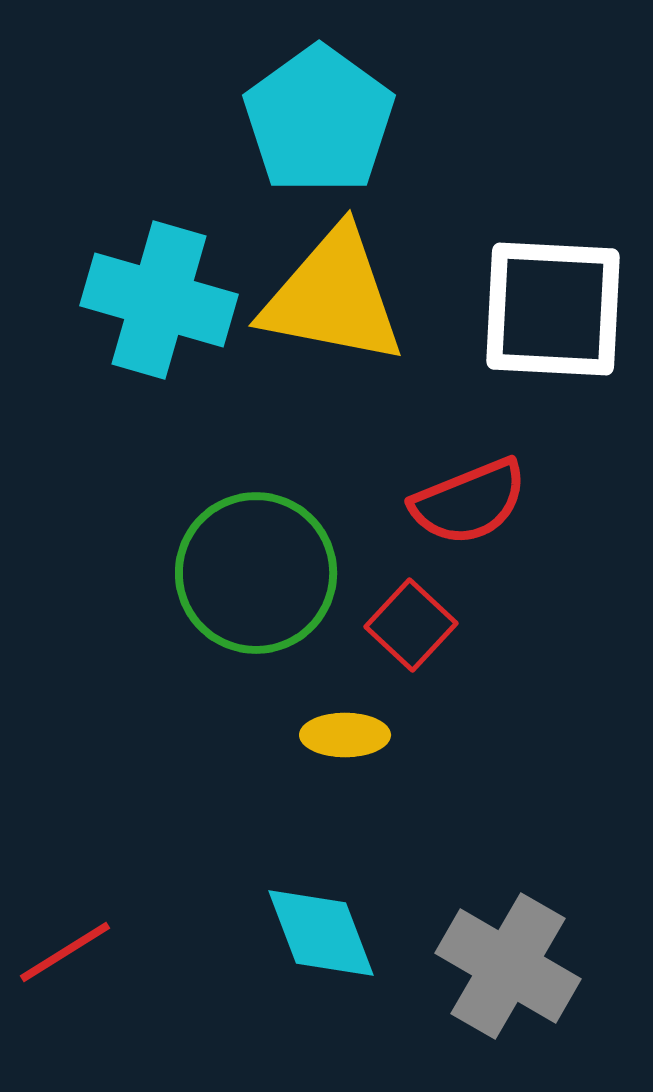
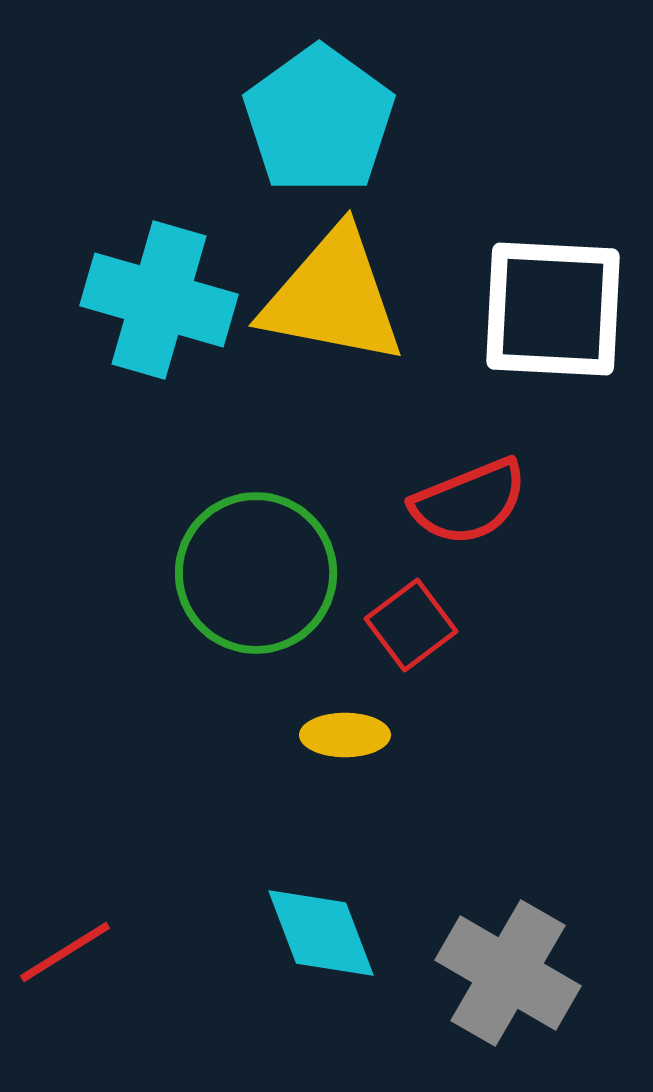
red square: rotated 10 degrees clockwise
gray cross: moved 7 px down
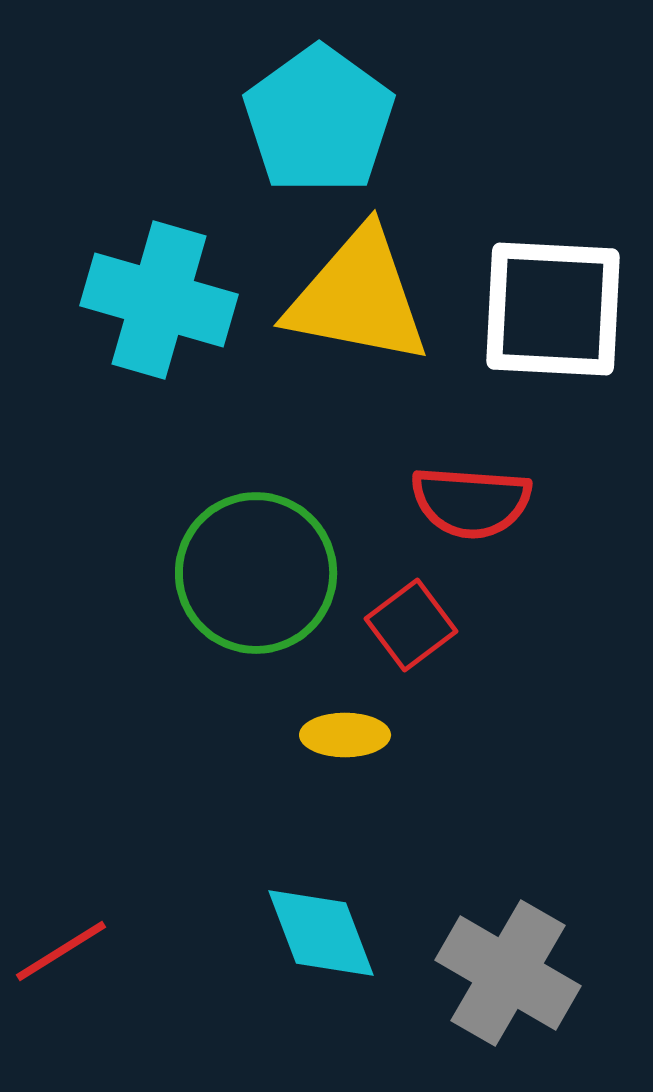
yellow triangle: moved 25 px right
red semicircle: moved 2 px right; rotated 26 degrees clockwise
red line: moved 4 px left, 1 px up
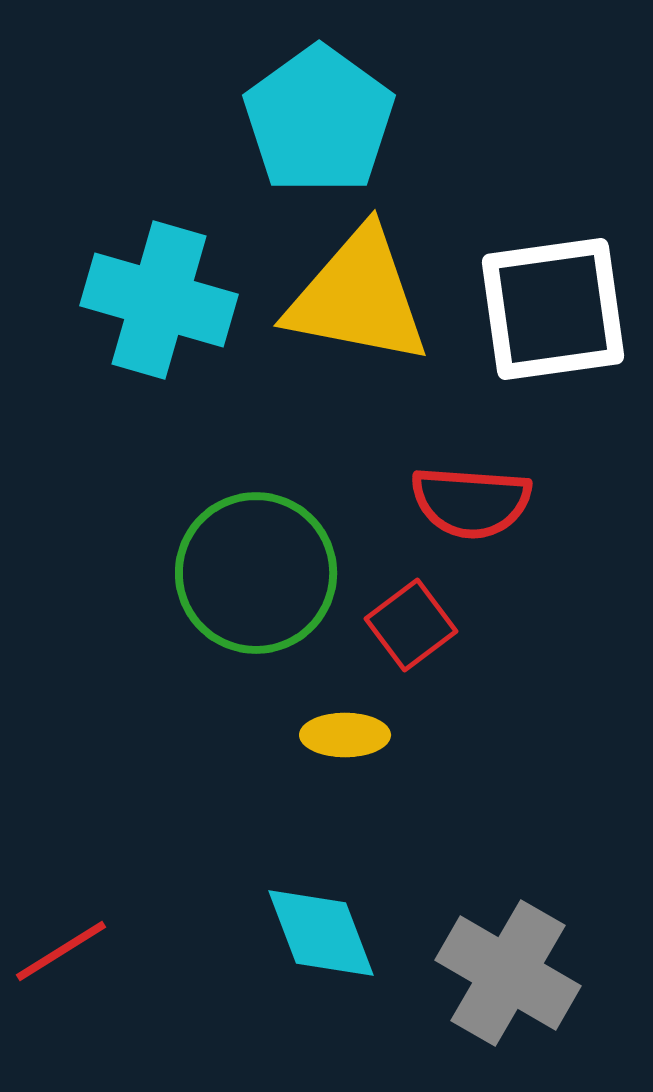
white square: rotated 11 degrees counterclockwise
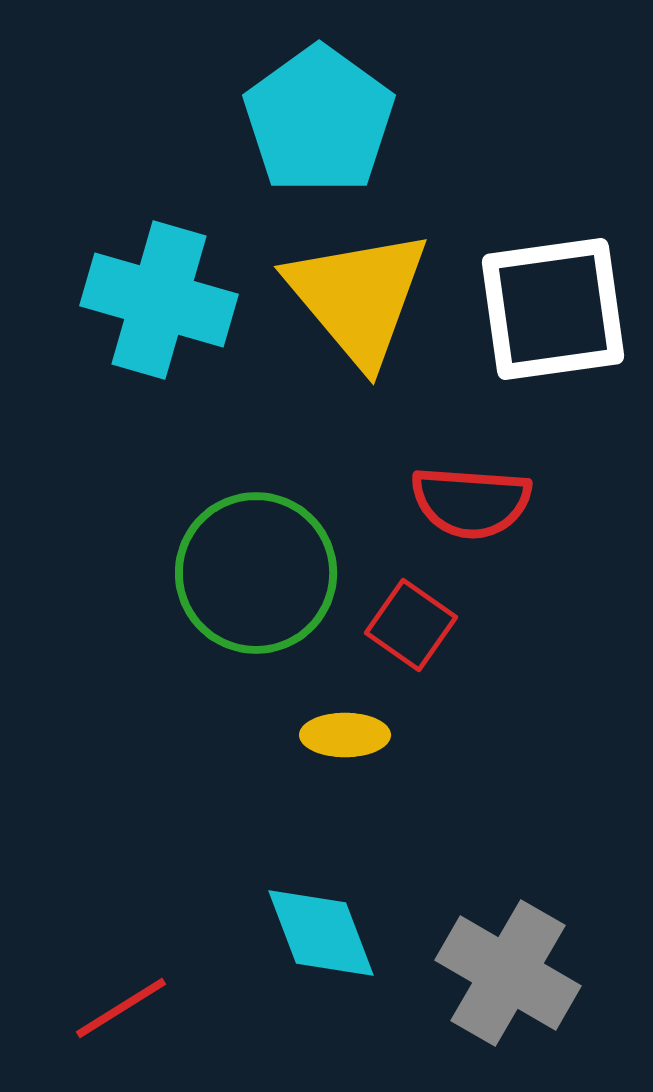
yellow triangle: rotated 39 degrees clockwise
red square: rotated 18 degrees counterclockwise
red line: moved 60 px right, 57 px down
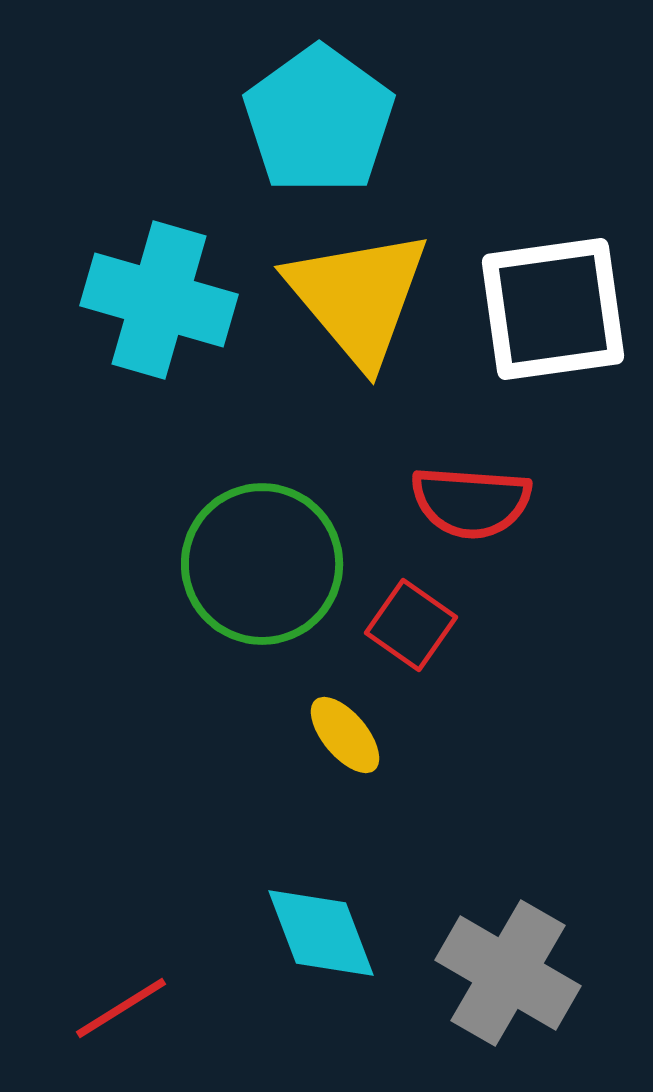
green circle: moved 6 px right, 9 px up
yellow ellipse: rotated 50 degrees clockwise
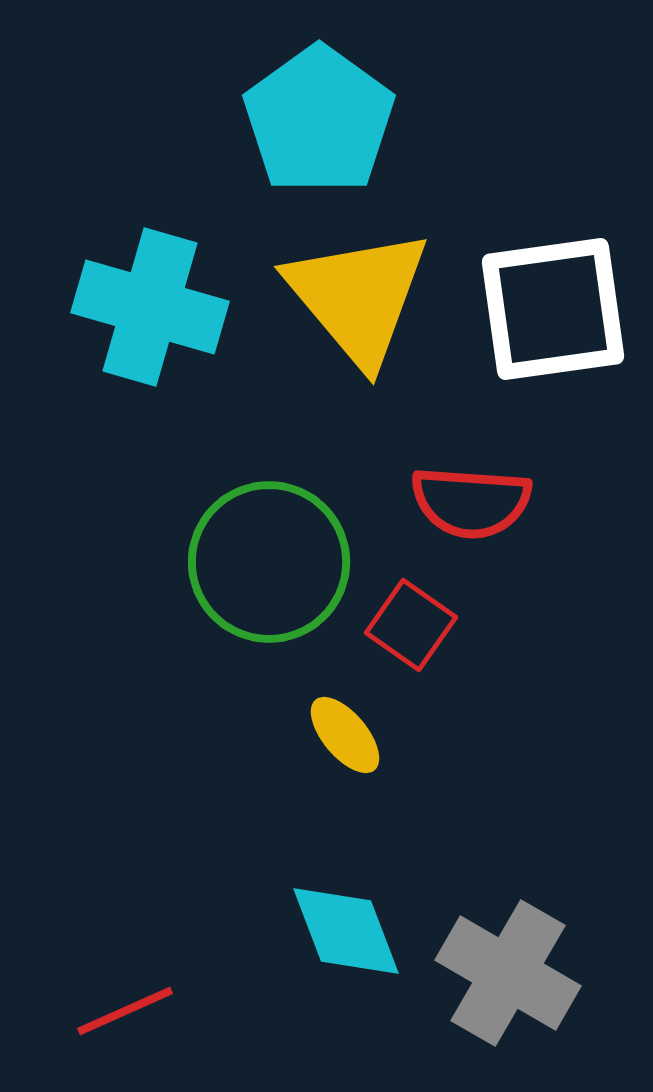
cyan cross: moved 9 px left, 7 px down
green circle: moved 7 px right, 2 px up
cyan diamond: moved 25 px right, 2 px up
red line: moved 4 px right, 3 px down; rotated 8 degrees clockwise
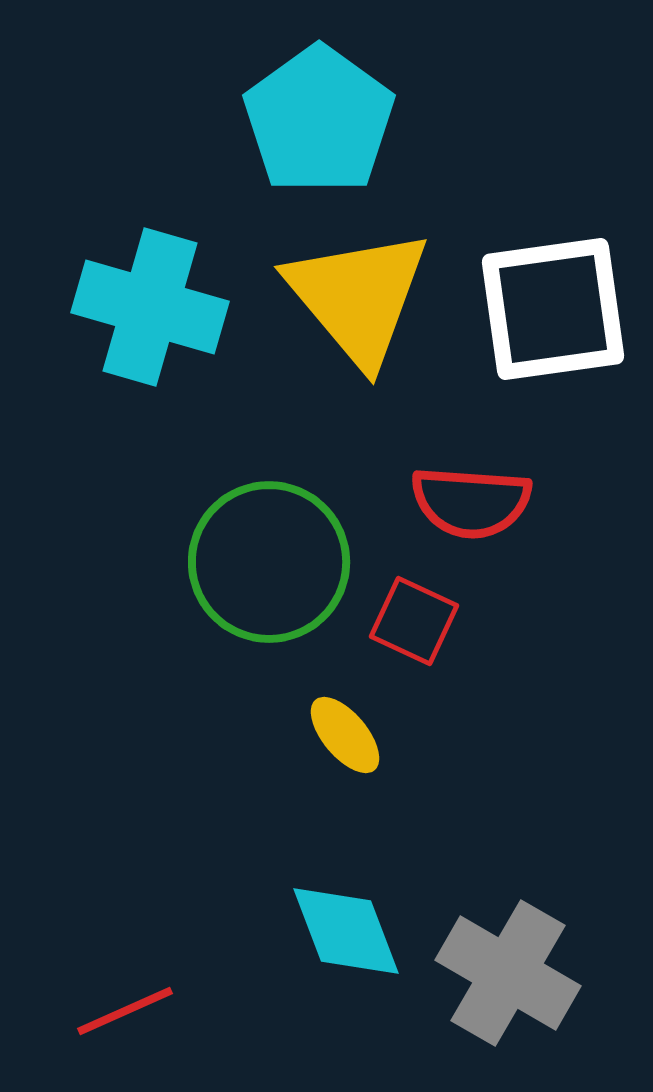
red square: moved 3 px right, 4 px up; rotated 10 degrees counterclockwise
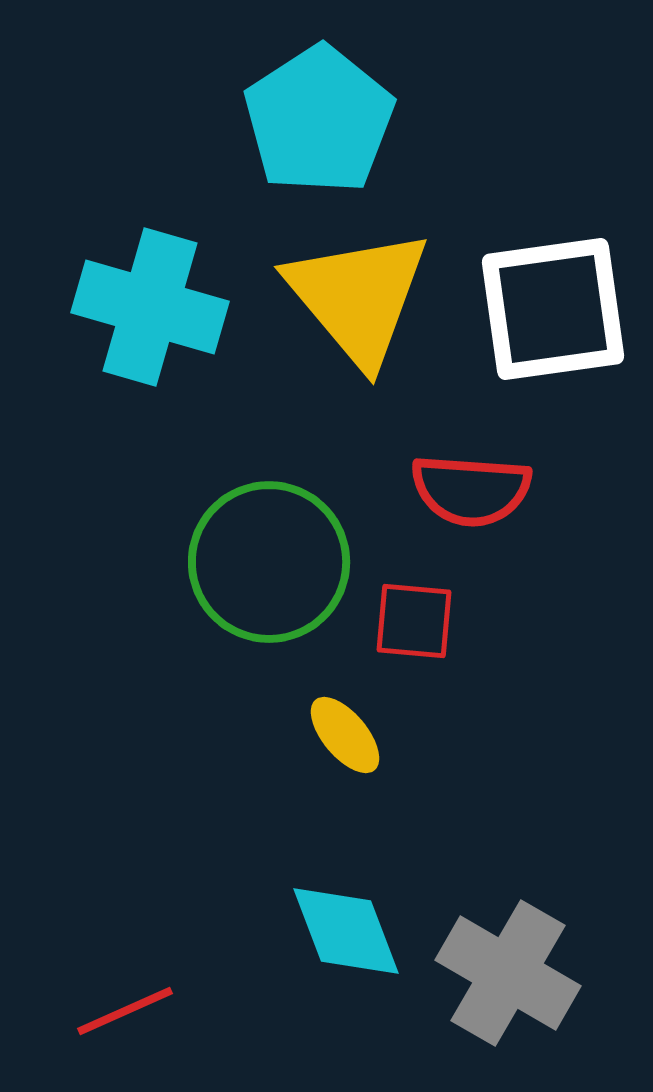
cyan pentagon: rotated 3 degrees clockwise
red semicircle: moved 12 px up
red square: rotated 20 degrees counterclockwise
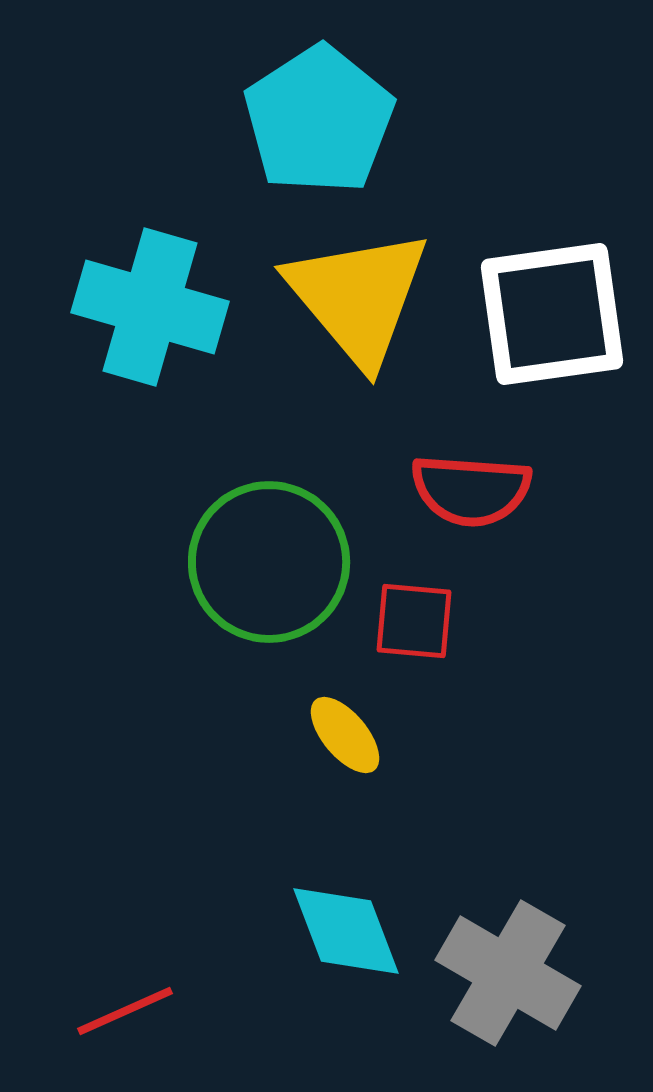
white square: moved 1 px left, 5 px down
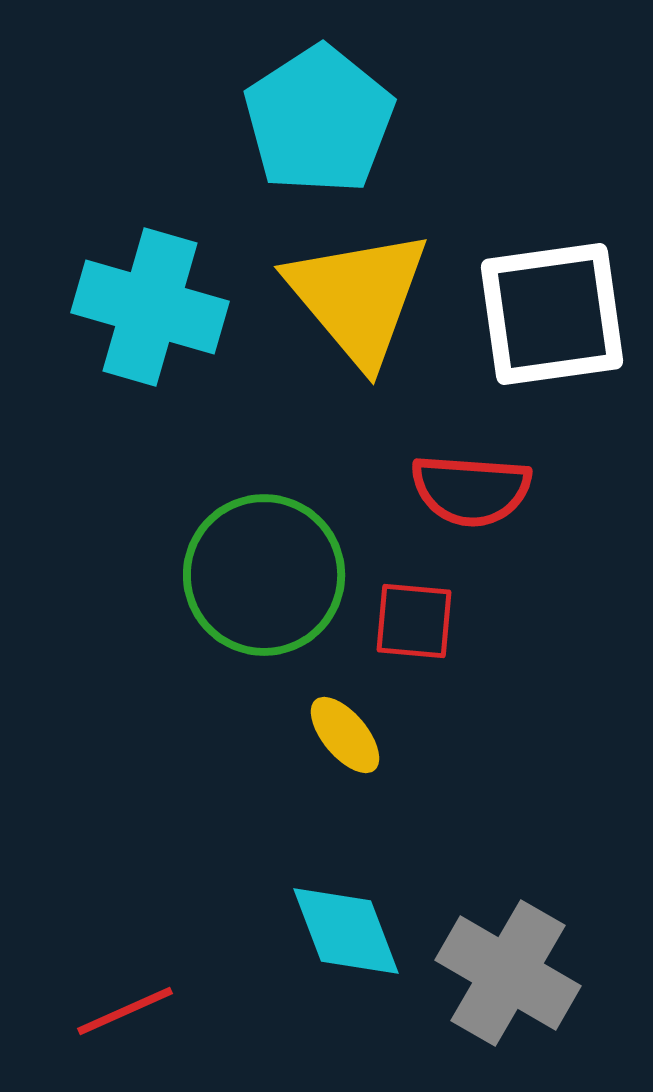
green circle: moved 5 px left, 13 px down
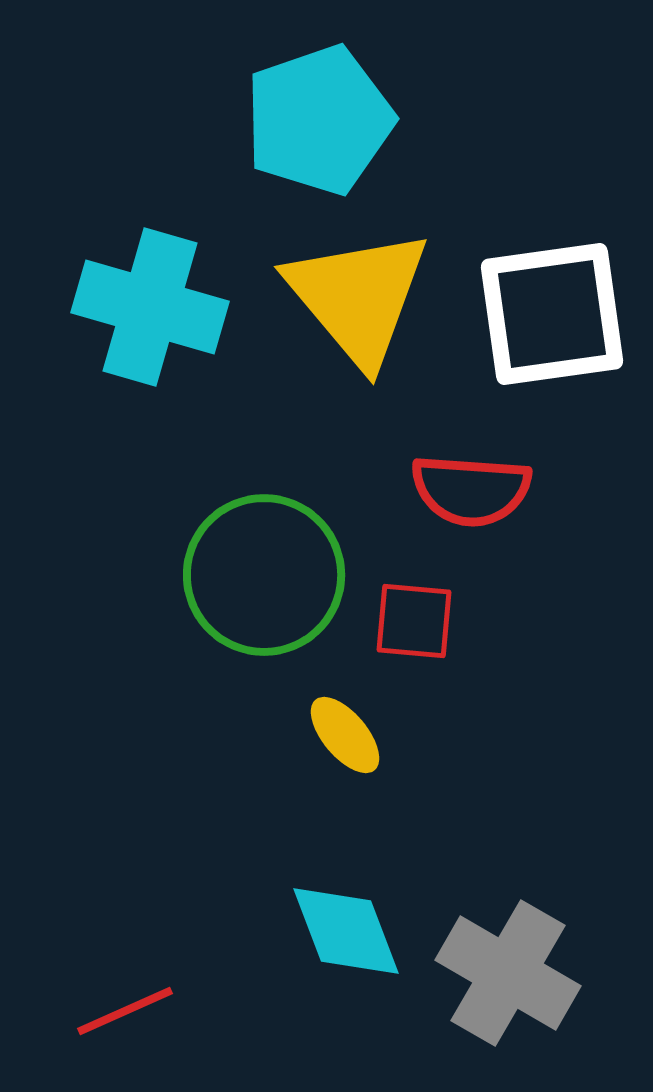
cyan pentagon: rotated 14 degrees clockwise
